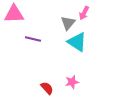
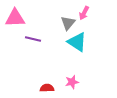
pink triangle: moved 1 px right, 4 px down
red semicircle: rotated 48 degrees counterclockwise
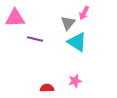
purple line: moved 2 px right
pink star: moved 3 px right, 1 px up
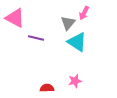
pink triangle: rotated 30 degrees clockwise
purple line: moved 1 px right, 1 px up
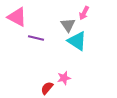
pink triangle: moved 2 px right, 1 px up
gray triangle: moved 2 px down; rotated 14 degrees counterclockwise
cyan triangle: moved 1 px up
pink star: moved 11 px left, 3 px up
red semicircle: rotated 48 degrees counterclockwise
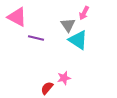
cyan triangle: moved 1 px right, 1 px up
